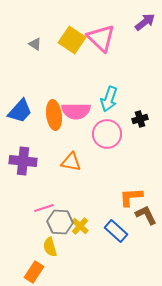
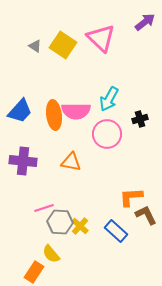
yellow square: moved 9 px left, 5 px down
gray triangle: moved 2 px down
cyan arrow: rotated 10 degrees clockwise
yellow semicircle: moved 1 px right, 7 px down; rotated 24 degrees counterclockwise
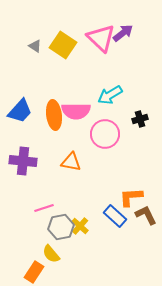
purple arrow: moved 22 px left, 11 px down
cyan arrow: moved 1 px right, 4 px up; rotated 30 degrees clockwise
pink circle: moved 2 px left
gray hexagon: moved 1 px right, 5 px down; rotated 15 degrees counterclockwise
blue rectangle: moved 1 px left, 15 px up
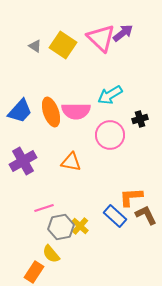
orange ellipse: moved 3 px left, 3 px up; rotated 12 degrees counterclockwise
pink circle: moved 5 px right, 1 px down
purple cross: rotated 36 degrees counterclockwise
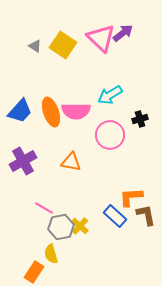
pink line: rotated 48 degrees clockwise
brown L-shape: rotated 15 degrees clockwise
yellow semicircle: rotated 24 degrees clockwise
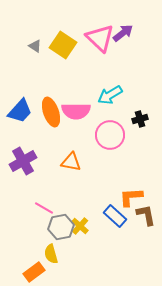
pink triangle: moved 1 px left
orange rectangle: rotated 20 degrees clockwise
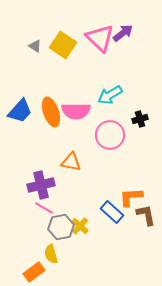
purple cross: moved 18 px right, 24 px down; rotated 16 degrees clockwise
blue rectangle: moved 3 px left, 4 px up
